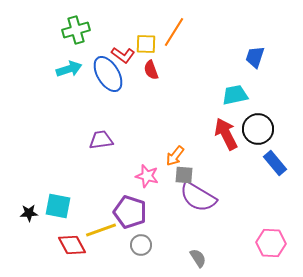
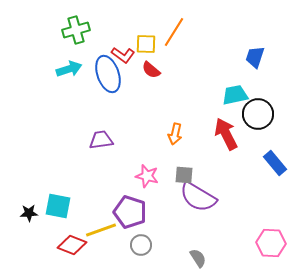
red semicircle: rotated 30 degrees counterclockwise
blue ellipse: rotated 12 degrees clockwise
black circle: moved 15 px up
orange arrow: moved 22 px up; rotated 25 degrees counterclockwise
red diamond: rotated 40 degrees counterclockwise
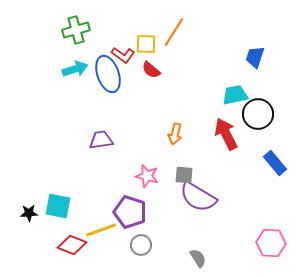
cyan arrow: moved 6 px right
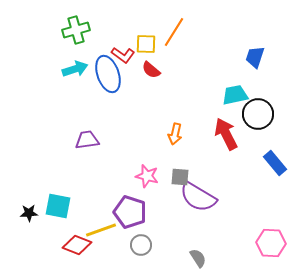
purple trapezoid: moved 14 px left
gray square: moved 4 px left, 2 px down
red diamond: moved 5 px right
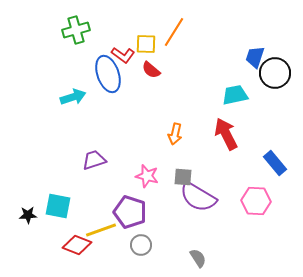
cyan arrow: moved 2 px left, 28 px down
black circle: moved 17 px right, 41 px up
purple trapezoid: moved 7 px right, 20 px down; rotated 10 degrees counterclockwise
gray square: moved 3 px right
black star: moved 1 px left, 2 px down
pink hexagon: moved 15 px left, 42 px up
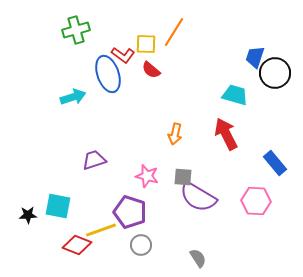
cyan trapezoid: rotated 28 degrees clockwise
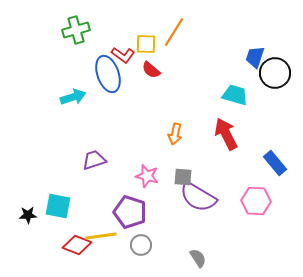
yellow line: moved 6 px down; rotated 12 degrees clockwise
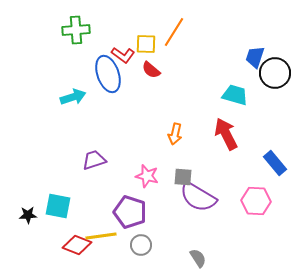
green cross: rotated 12 degrees clockwise
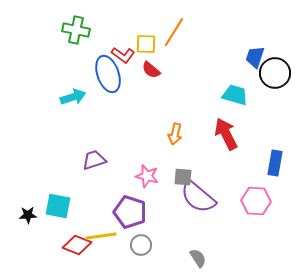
green cross: rotated 16 degrees clockwise
blue rectangle: rotated 50 degrees clockwise
purple semicircle: rotated 9 degrees clockwise
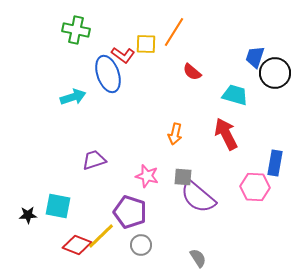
red semicircle: moved 41 px right, 2 px down
pink hexagon: moved 1 px left, 14 px up
yellow line: rotated 36 degrees counterclockwise
